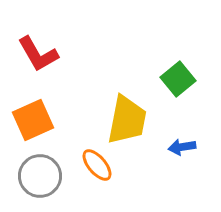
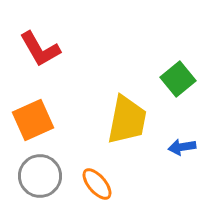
red L-shape: moved 2 px right, 5 px up
orange ellipse: moved 19 px down
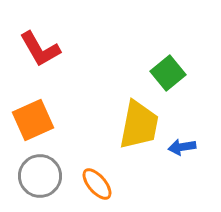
green square: moved 10 px left, 6 px up
yellow trapezoid: moved 12 px right, 5 px down
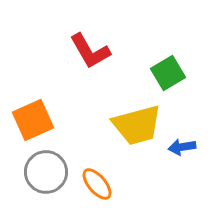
red L-shape: moved 50 px right, 2 px down
green square: rotated 8 degrees clockwise
yellow trapezoid: moved 2 px left; rotated 64 degrees clockwise
gray circle: moved 6 px right, 4 px up
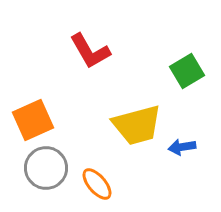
green square: moved 19 px right, 2 px up
gray circle: moved 4 px up
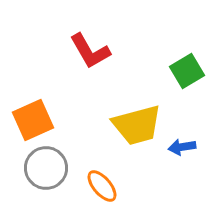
orange ellipse: moved 5 px right, 2 px down
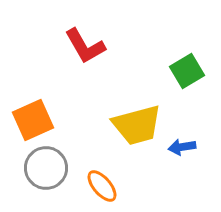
red L-shape: moved 5 px left, 5 px up
